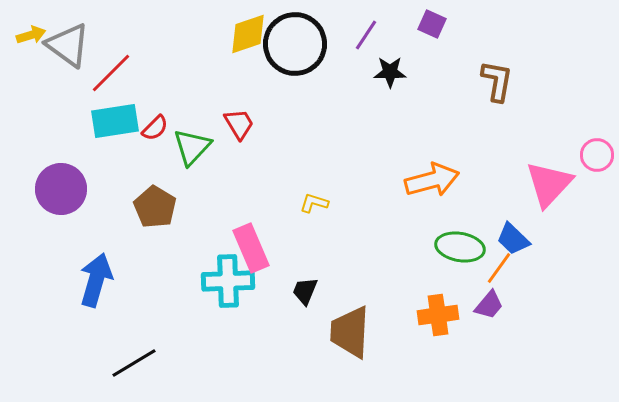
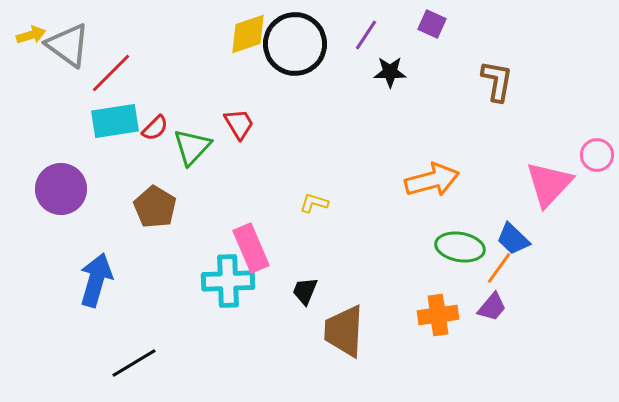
purple trapezoid: moved 3 px right, 2 px down
brown trapezoid: moved 6 px left, 1 px up
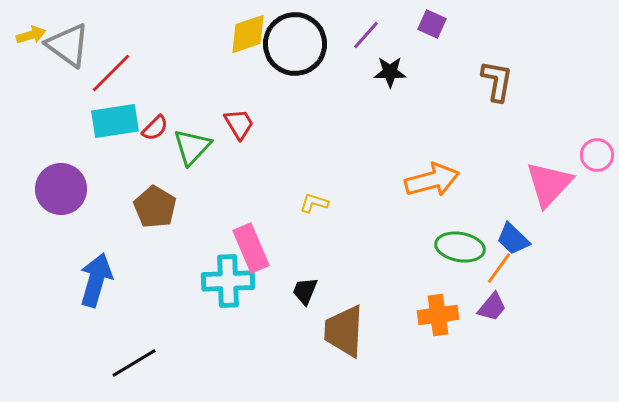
purple line: rotated 8 degrees clockwise
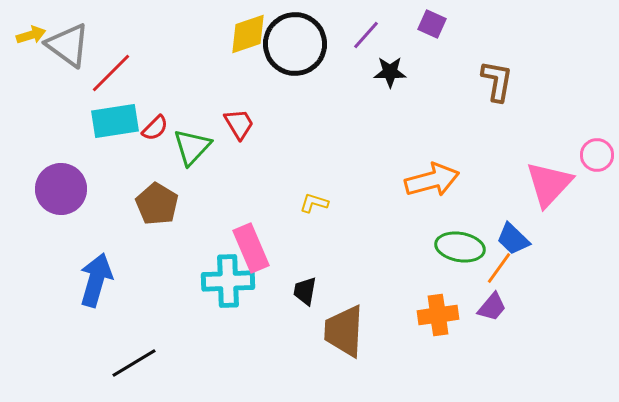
brown pentagon: moved 2 px right, 3 px up
black trapezoid: rotated 12 degrees counterclockwise
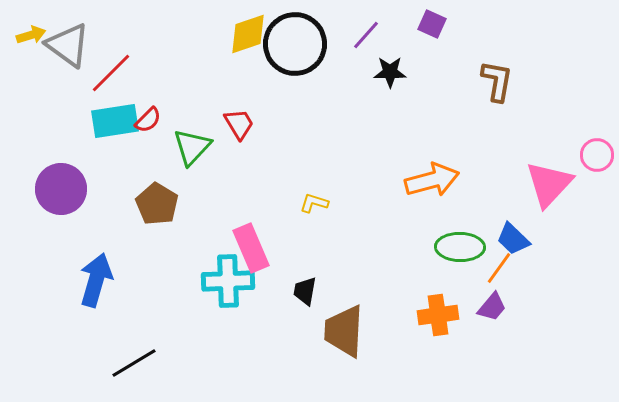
red semicircle: moved 7 px left, 8 px up
green ellipse: rotated 9 degrees counterclockwise
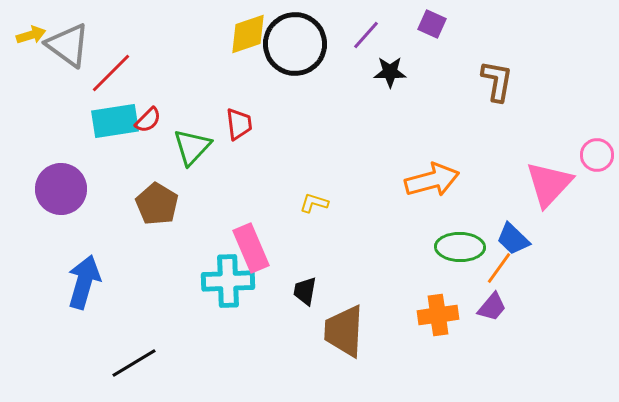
red trapezoid: rotated 24 degrees clockwise
blue arrow: moved 12 px left, 2 px down
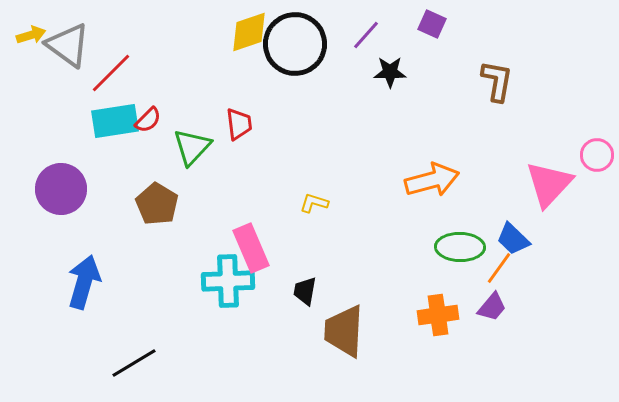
yellow diamond: moved 1 px right, 2 px up
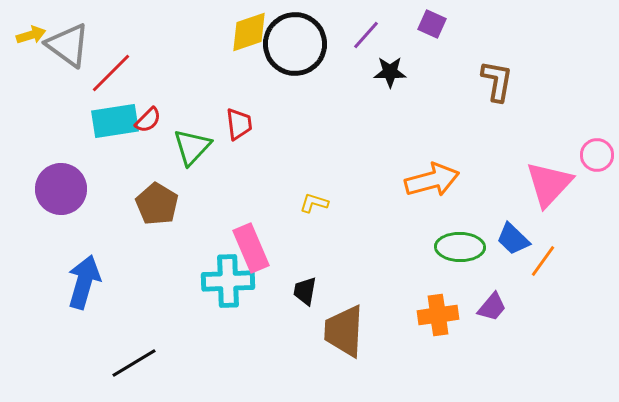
orange line: moved 44 px right, 7 px up
